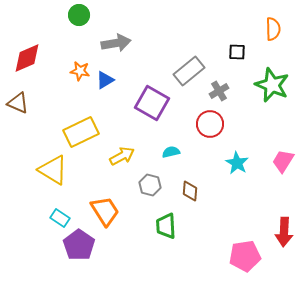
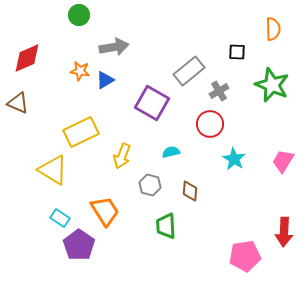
gray arrow: moved 2 px left, 4 px down
yellow arrow: rotated 140 degrees clockwise
cyan star: moved 3 px left, 4 px up
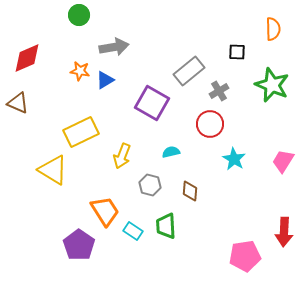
cyan rectangle: moved 73 px right, 13 px down
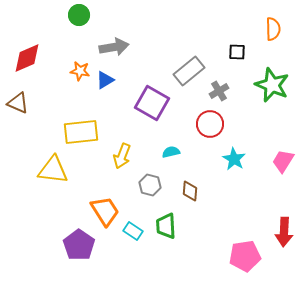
yellow rectangle: rotated 20 degrees clockwise
yellow triangle: rotated 24 degrees counterclockwise
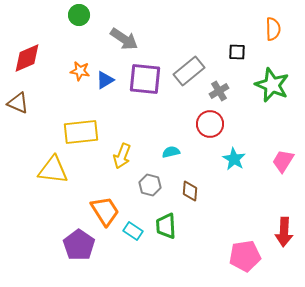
gray arrow: moved 10 px right, 8 px up; rotated 44 degrees clockwise
purple square: moved 7 px left, 24 px up; rotated 24 degrees counterclockwise
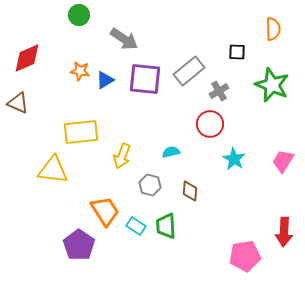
cyan rectangle: moved 3 px right, 5 px up
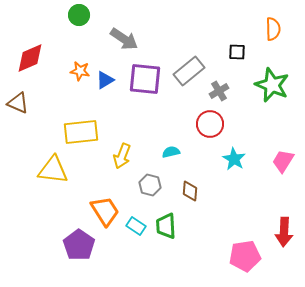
red diamond: moved 3 px right
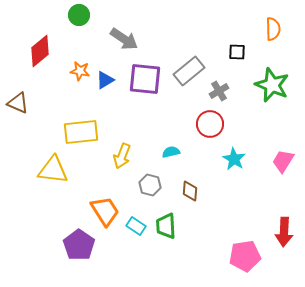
red diamond: moved 10 px right, 7 px up; rotated 16 degrees counterclockwise
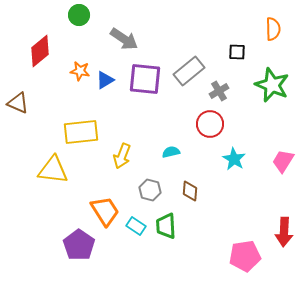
gray hexagon: moved 5 px down
